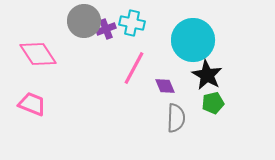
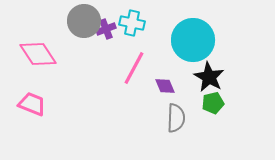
black star: moved 2 px right, 2 px down
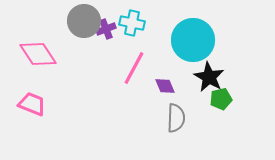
green pentagon: moved 8 px right, 4 px up
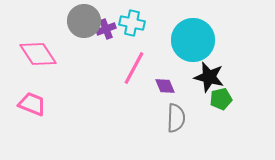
black star: rotated 16 degrees counterclockwise
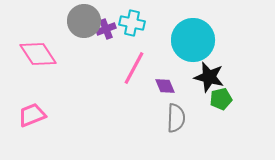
pink trapezoid: moved 11 px down; rotated 44 degrees counterclockwise
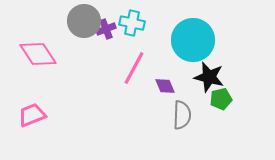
gray semicircle: moved 6 px right, 3 px up
